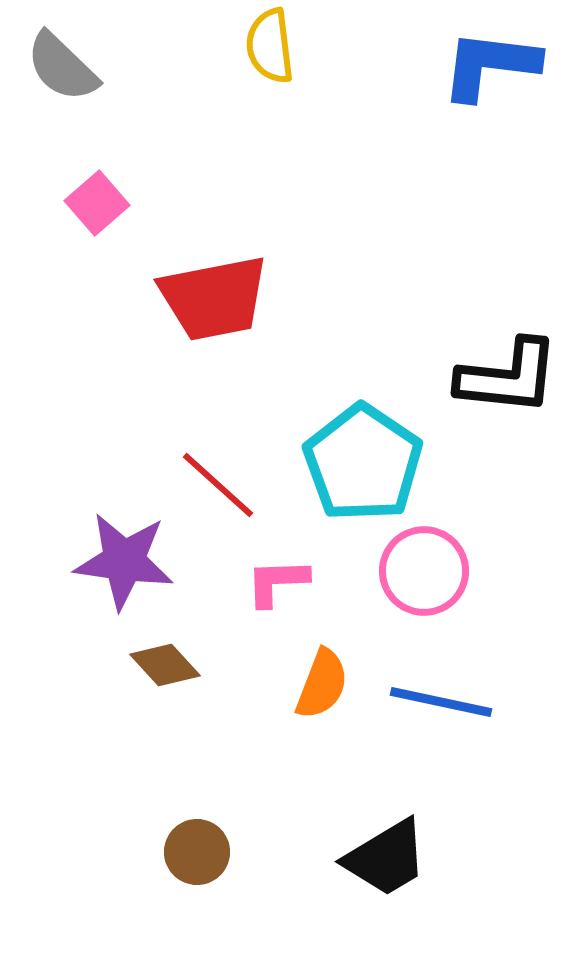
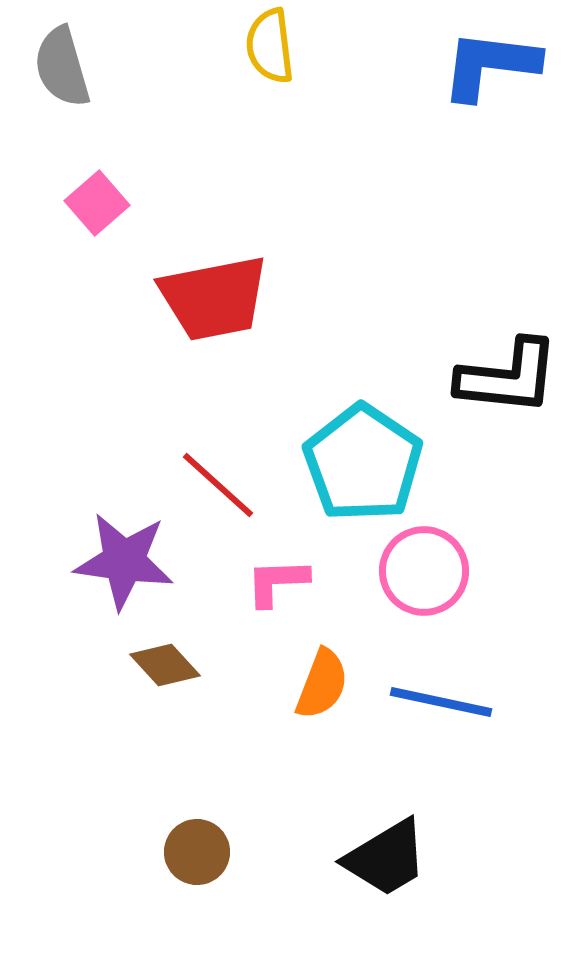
gray semicircle: rotated 30 degrees clockwise
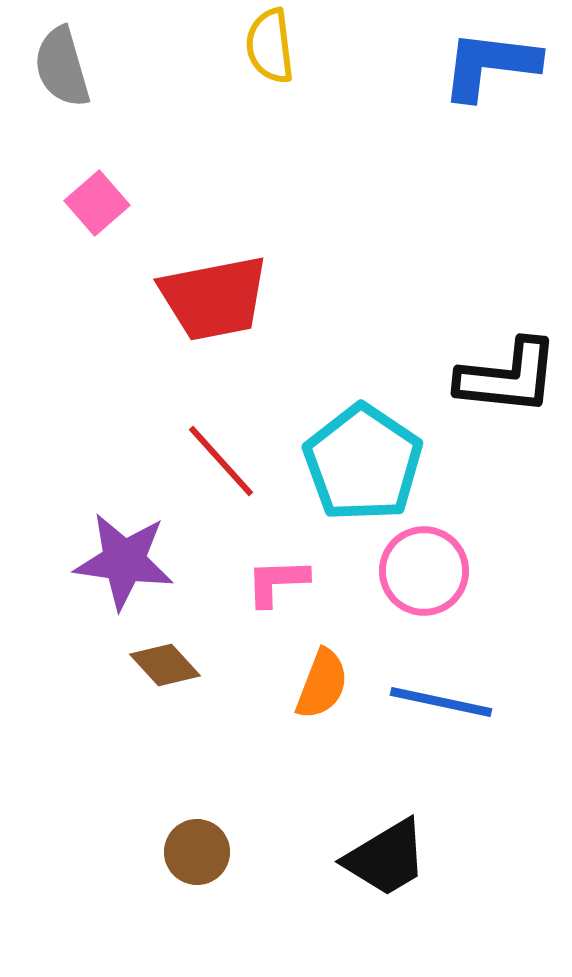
red line: moved 3 px right, 24 px up; rotated 6 degrees clockwise
